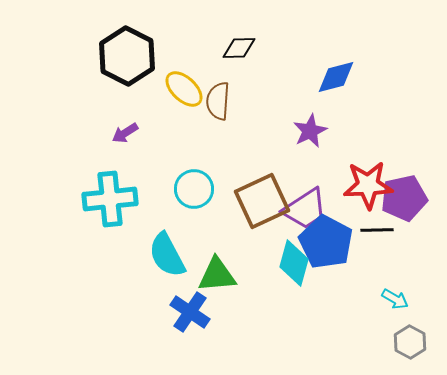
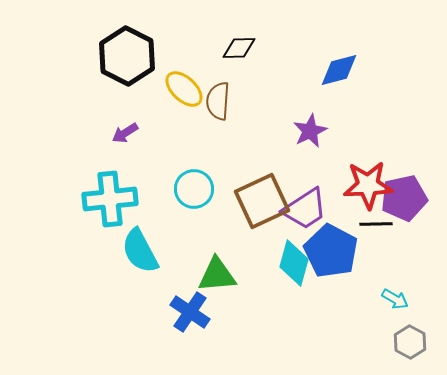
blue diamond: moved 3 px right, 7 px up
black line: moved 1 px left, 6 px up
blue pentagon: moved 5 px right, 9 px down
cyan semicircle: moved 27 px left, 4 px up
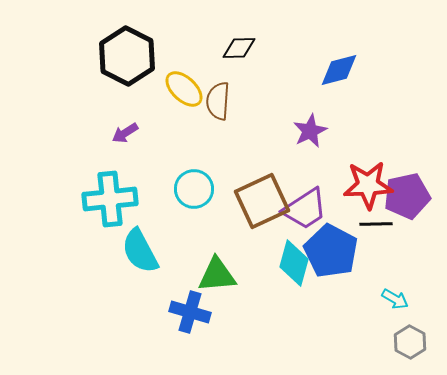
purple pentagon: moved 3 px right, 2 px up
blue cross: rotated 18 degrees counterclockwise
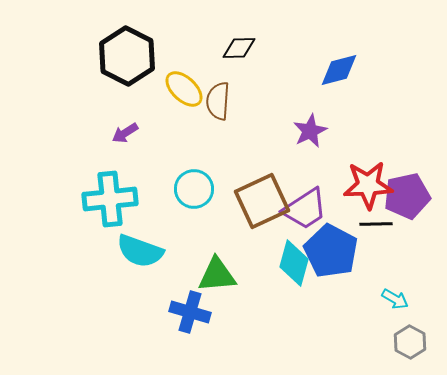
cyan semicircle: rotated 42 degrees counterclockwise
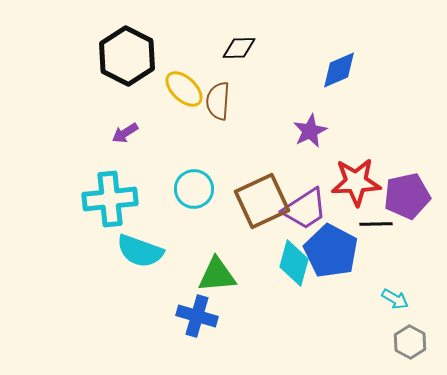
blue diamond: rotated 9 degrees counterclockwise
red star: moved 12 px left, 3 px up
blue cross: moved 7 px right, 4 px down
